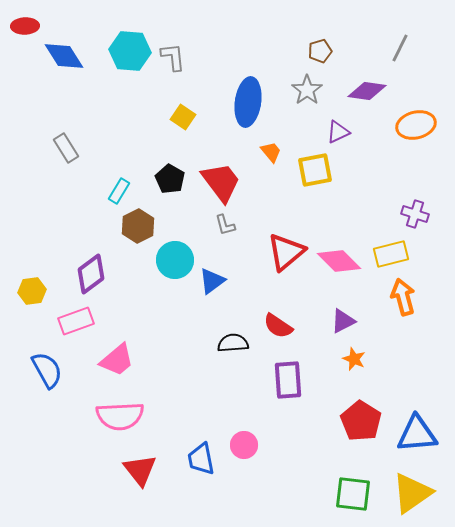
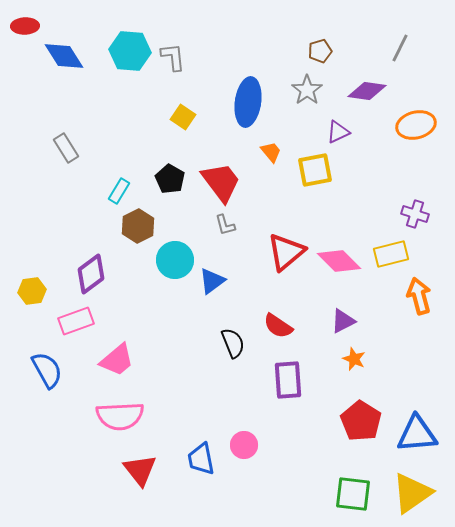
orange arrow at (403, 297): moved 16 px right, 1 px up
black semicircle at (233, 343): rotated 72 degrees clockwise
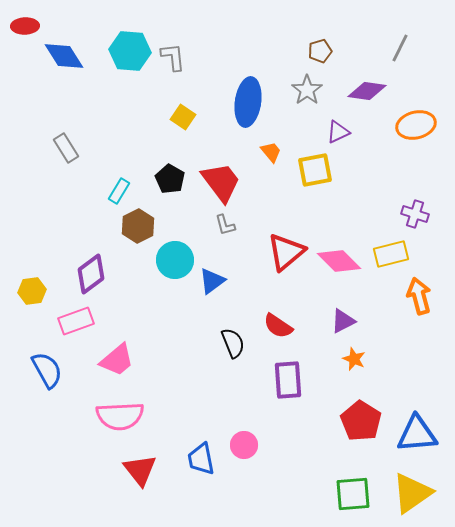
green square at (353, 494): rotated 12 degrees counterclockwise
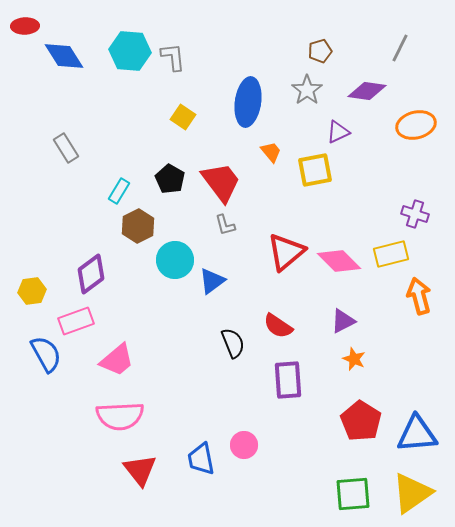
blue semicircle at (47, 370): moved 1 px left, 16 px up
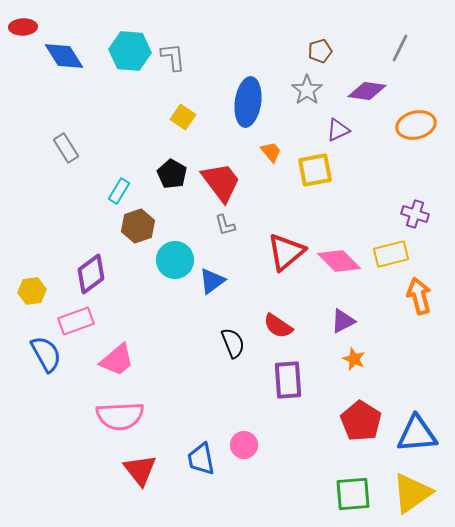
red ellipse at (25, 26): moved 2 px left, 1 px down
purple triangle at (338, 132): moved 2 px up
black pentagon at (170, 179): moved 2 px right, 5 px up
brown hexagon at (138, 226): rotated 8 degrees clockwise
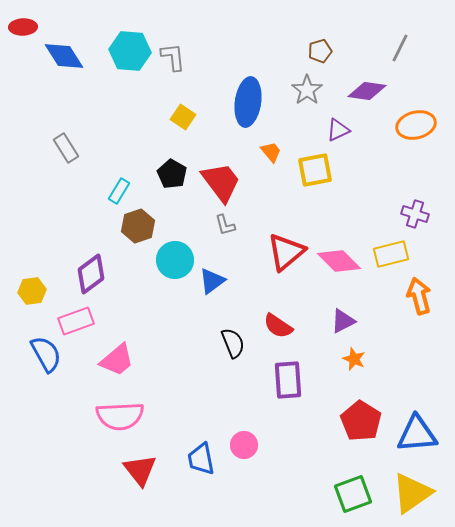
green square at (353, 494): rotated 15 degrees counterclockwise
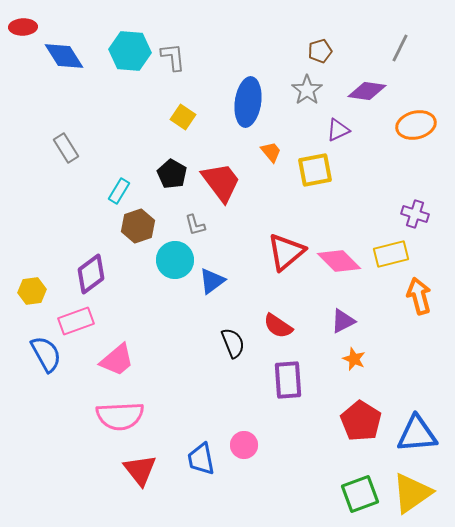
gray L-shape at (225, 225): moved 30 px left
green square at (353, 494): moved 7 px right
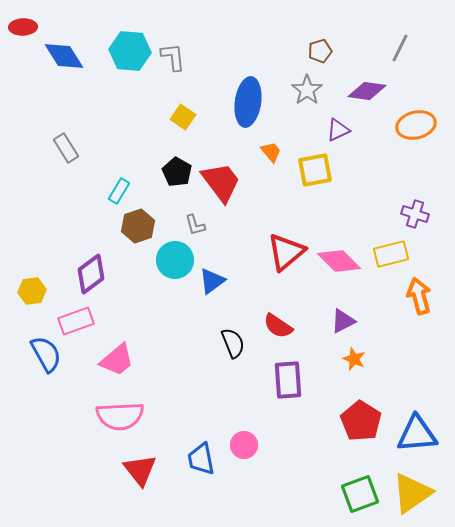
black pentagon at (172, 174): moved 5 px right, 2 px up
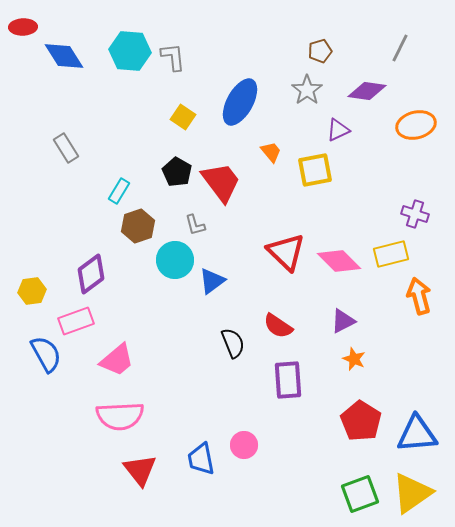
blue ellipse at (248, 102): moved 8 px left; rotated 21 degrees clockwise
red triangle at (286, 252): rotated 36 degrees counterclockwise
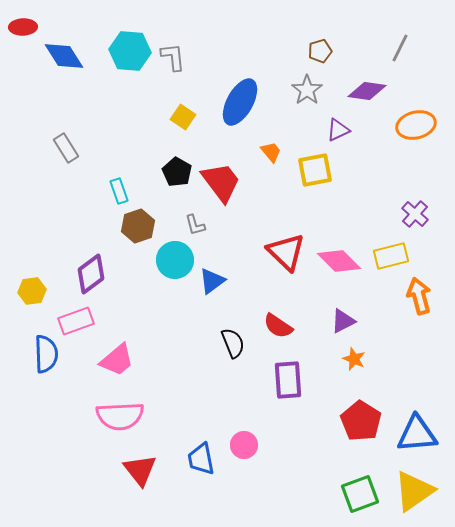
cyan rectangle at (119, 191): rotated 50 degrees counterclockwise
purple cross at (415, 214): rotated 24 degrees clockwise
yellow rectangle at (391, 254): moved 2 px down
blue semicircle at (46, 354): rotated 27 degrees clockwise
yellow triangle at (412, 493): moved 2 px right, 2 px up
